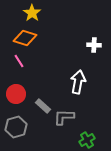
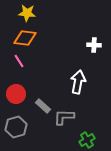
yellow star: moved 5 px left; rotated 30 degrees counterclockwise
orange diamond: rotated 10 degrees counterclockwise
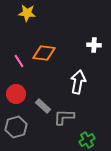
orange diamond: moved 19 px right, 15 px down
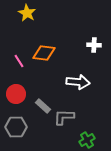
yellow star: rotated 24 degrees clockwise
white arrow: rotated 85 degrees clockwise
gray hexagon: rotated 15 degrees clockwise
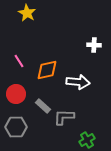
orange diamond: moved 3 px right, 17 px down; rotated 20 degrees counterclockwise
